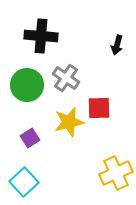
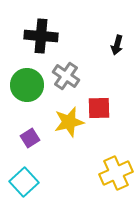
gray cross: moved 2 px up
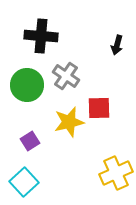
purple square: moved 3 px down
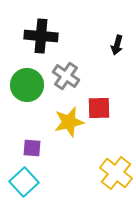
purple square: moved 2 px right, 7 px down; rotated 36 degrees clockwise
yellow cross: rotated 28 degrees counterclockwise
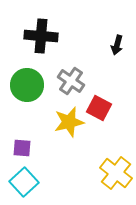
gray cross: moved 5 px right, 5 px down
red square: rotated 30 degrees clockwise
purple square: moved 10 px left
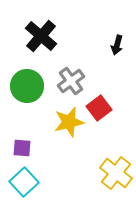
black cross: rotated 36 degrees clockwise
gray cross: rotated 20 degrees clockwise
green circle: moved 1 px down
red square: rotated 25 degrees clockwise
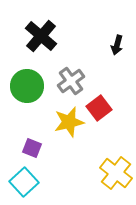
purple square: moved 10 px right; rotated 18 degrees clockwise
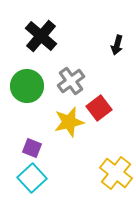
cyan square: moved 8 px right, 4 px up
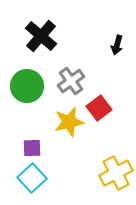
purple square: rotated 24 degrees counterclockwise
yellow cross: rotated 24 degrees clockwise
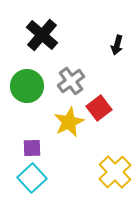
black cross: moved 1 px right, 1 px up
yellow star: rotated 12 degrees counterclockwise
yellow cross: moved 1 px left, 1 px up; rotated 16 degrees counterclockwise
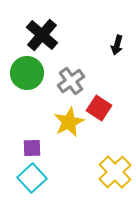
green circle: moved 13 px up
red square: rotated 20 degrees counterclockwise
